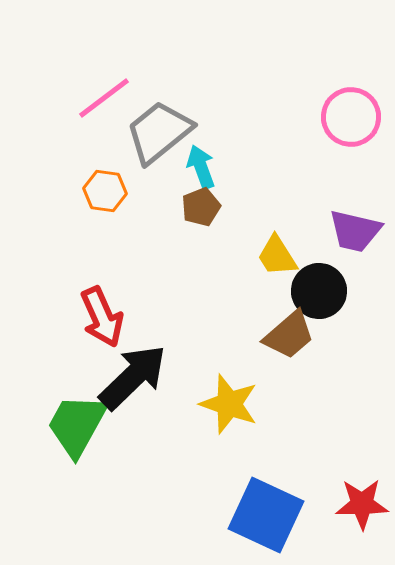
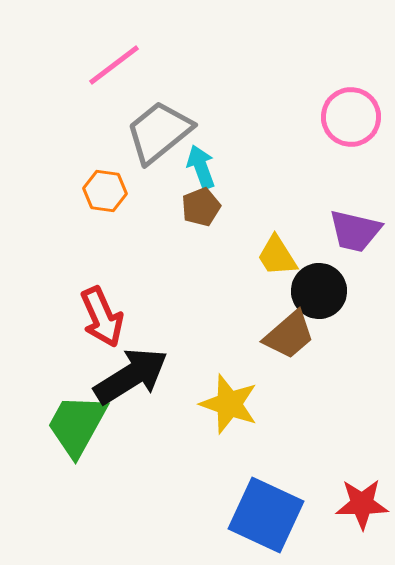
pink line: moved 10 px right, 33 px up
black arrow: moved 2 px left, 1 px up; rotated 12 degrees clockwise
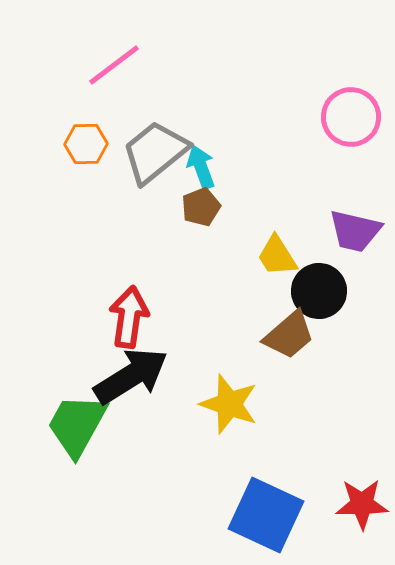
gray trapezoid: moved 4 px left, 20 px down
orange hexagon: moved 19 px left, 47 px up; rotated 9 degrees counterclockwise
red arrow: moved 27 px right; rotated 148 degrees counterclockwise
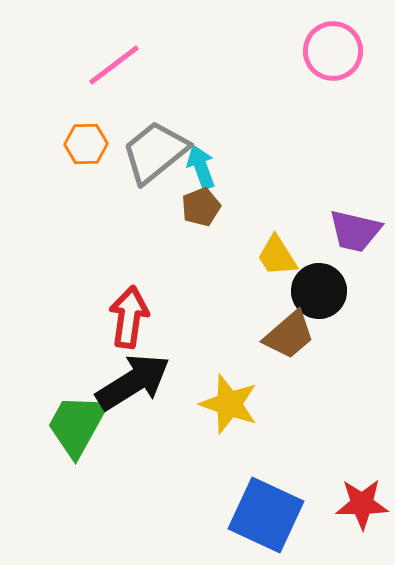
pink circle: moved 18 px left, 66 px up
black arrow: moved 2 px right, 6 px down
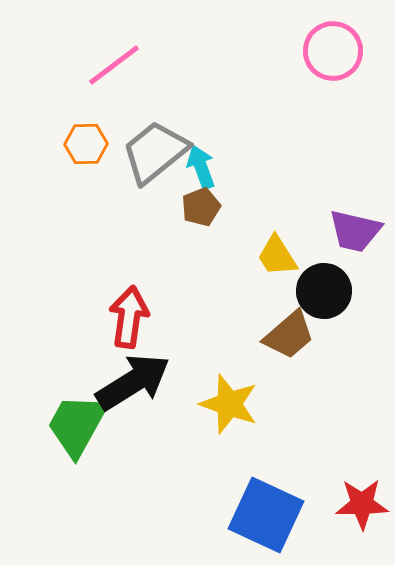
black circle: moved 5 px right
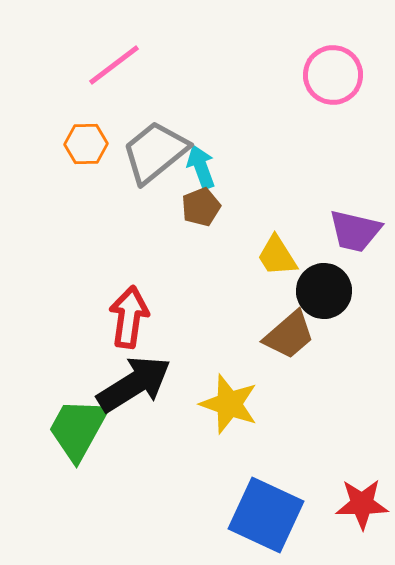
pink circle: moved 24 px down
black arrow: moved 1 px right, 2 px down
green trapezoid: moved 1 px right, 4 px down
